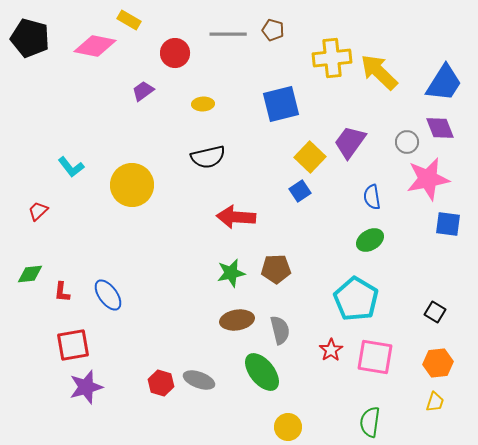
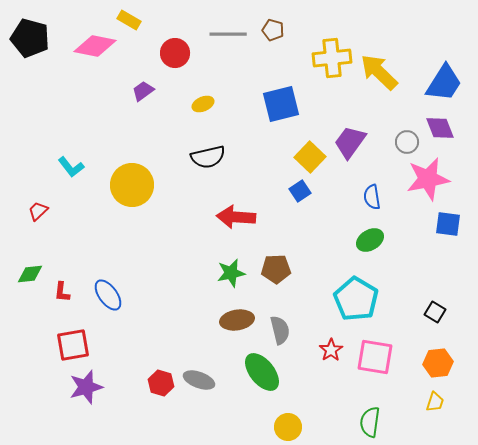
yellow ellipse at (203, 104): rotated 20 degrees counterclockwise
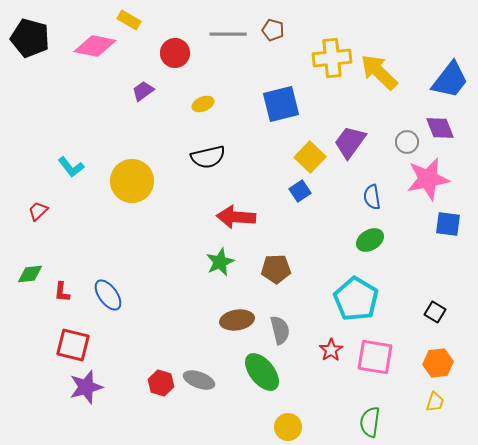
blue trapezoid at (444, 83): moved 6 px right, 3 px up; rotated 6 degrees clockwise
yellow circle at (132, 185): moved 4 px up
green star at (231, 273): moved 11 px left, 11 px up; rotated 12 degrees counterclockwise
red square at (73, 345): rotated 24 degrees clockwise
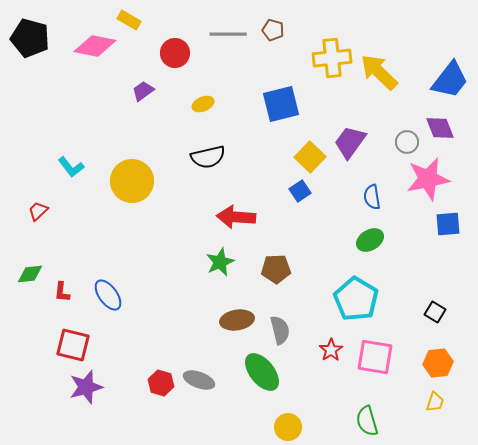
blue square at (448, 224): rotated 12 degrees counterclockwise
green semicircle at (370, 422): moved 3 px left, 1 px up; rotated 24 degrees counterclockwise
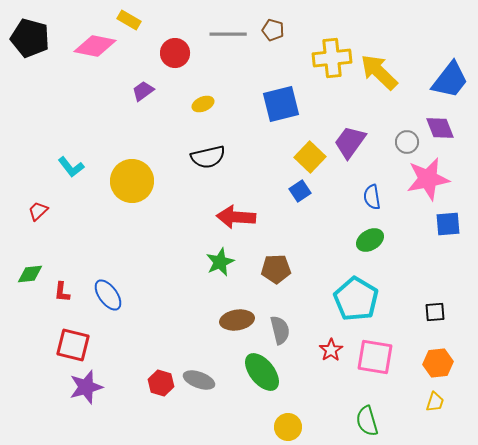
black square at (435, 312): rotated 35 degrees counterclockwise
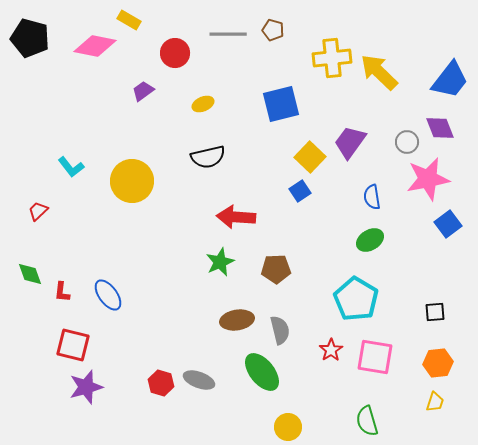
blue square at (448, 224): rotated 32 degrees counterclockwise
green diamond at (30, 274): rotated 76 degrees clockwise
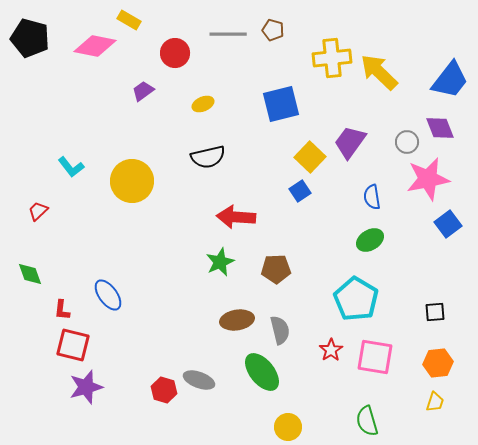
red L-shape at (62, 292): moved 18 px down
red hexagon at (161, 383): moved 3 px right, 7 px down
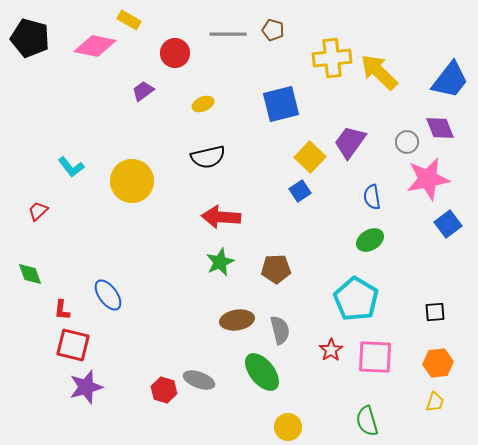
red arrow at (236, 217): moved 15 px left
pink square at (375, 357): rotated 6 degrees counterclockwise
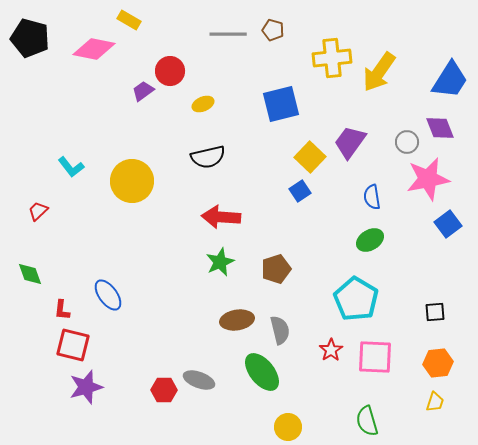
pink diamond at (95, 46): moved 1 px left, 3 px down
red circle at (175, 53): moved 5 px left, 18 px down
yellow arrow at (379, 72): rotated 99 degrees counterclockwise
blue trapezoid at (450, 80): rotated 6 degrees counterclockwise
brown pentagon at (276, 269): rotated 16 degrees counterclockwise
red hexagon at (164, 390): rotated 15 degrees counterclockwise
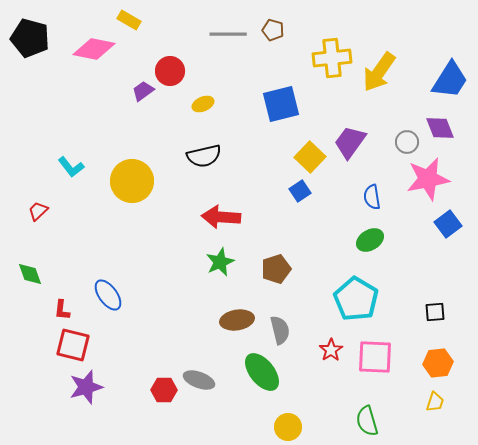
black semicircle at (208, 157): moved 4 px left, 1 px up
